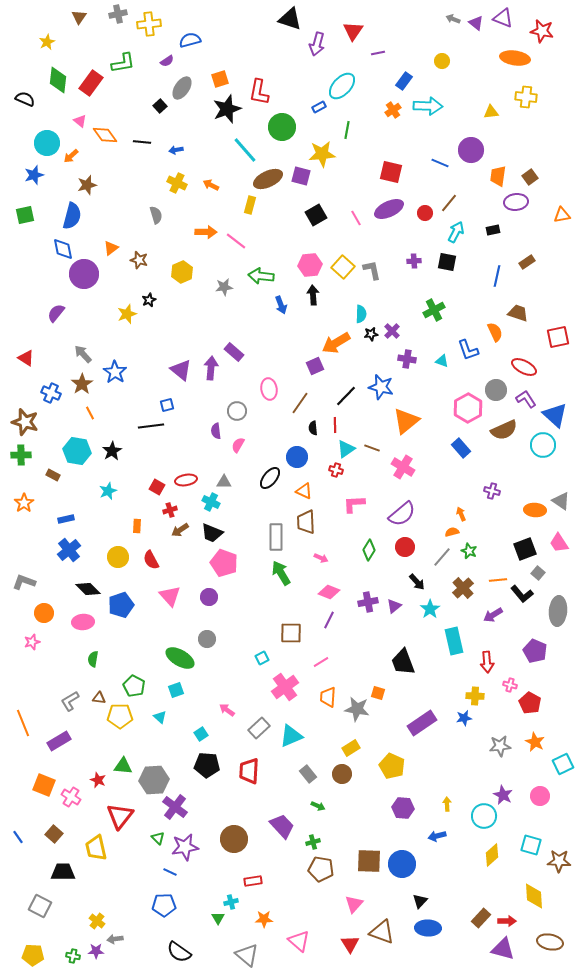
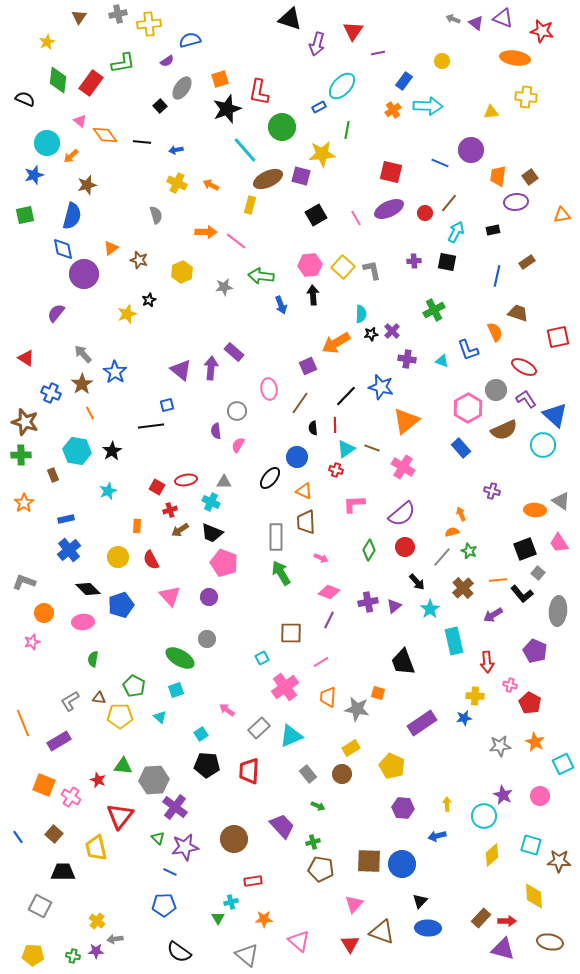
purple square at (315, 366): moved 7 px left
brown rectangle at (53, 475): rotated 40 degrees clockwise
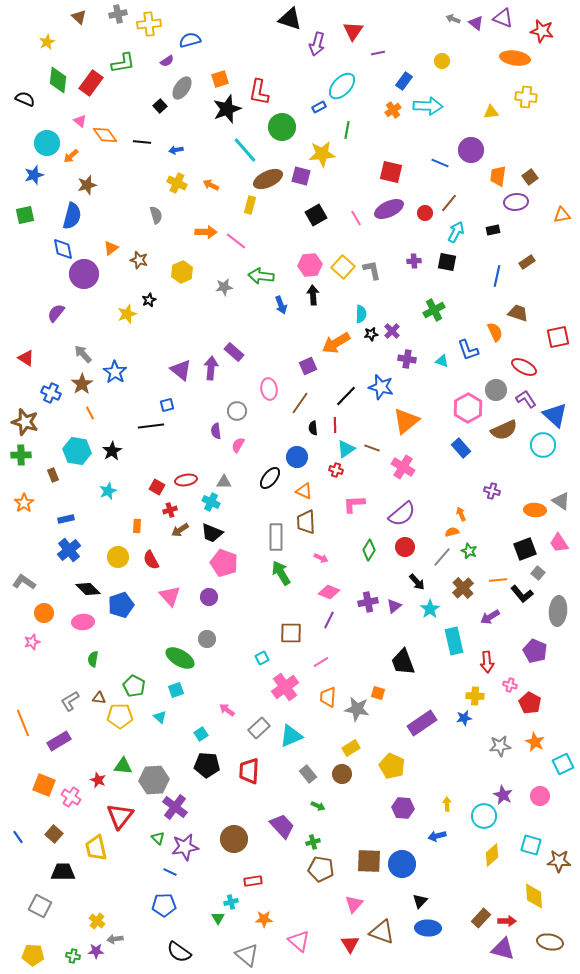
brown triangle at (79, 17): rotated 21 degrees counterclockwise
gray L-shape at (24, 582): rotated 15 degrees clockwise
purple arrow at (493, 615): moved 3 px left, 2 px down
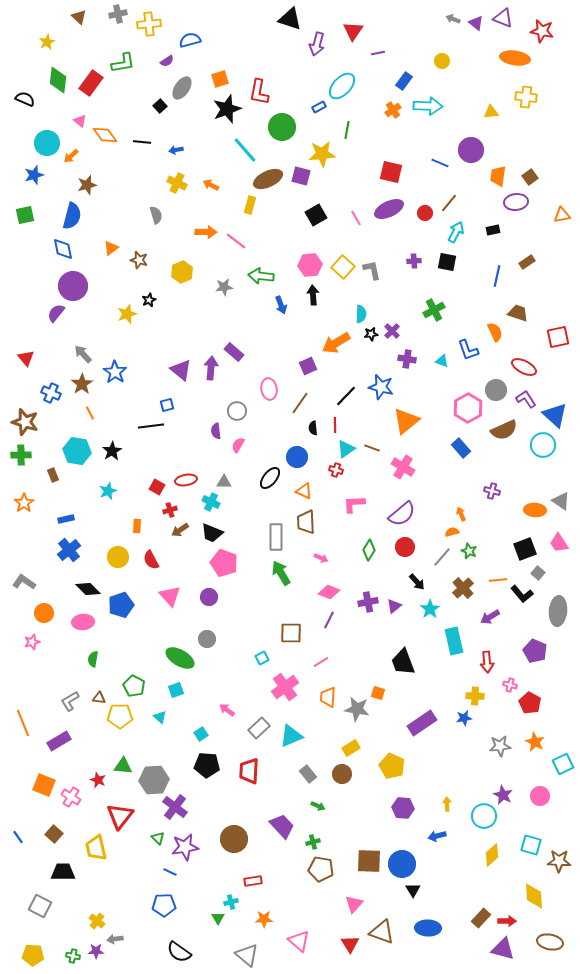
purple circle at (84, 274): moved 11 px left, 12 px down
red triangle at (26, 358): rotated 18 degrees clockwise
black triangle at (420, 901): moved 7 px left, 11 px up; rotated 14 degrees counterclockwise
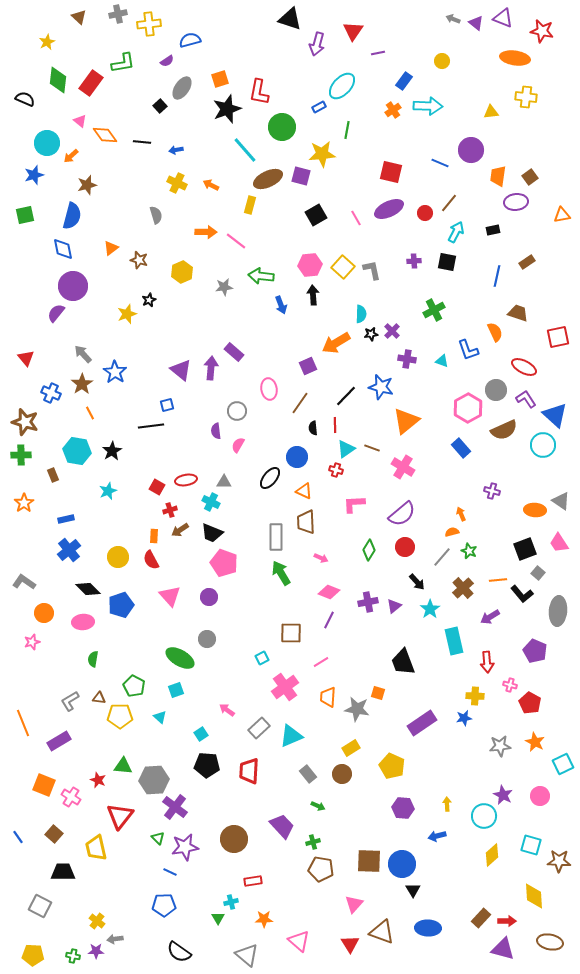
orange rectangle at (137, 526): moved 17 px right, 10 px down
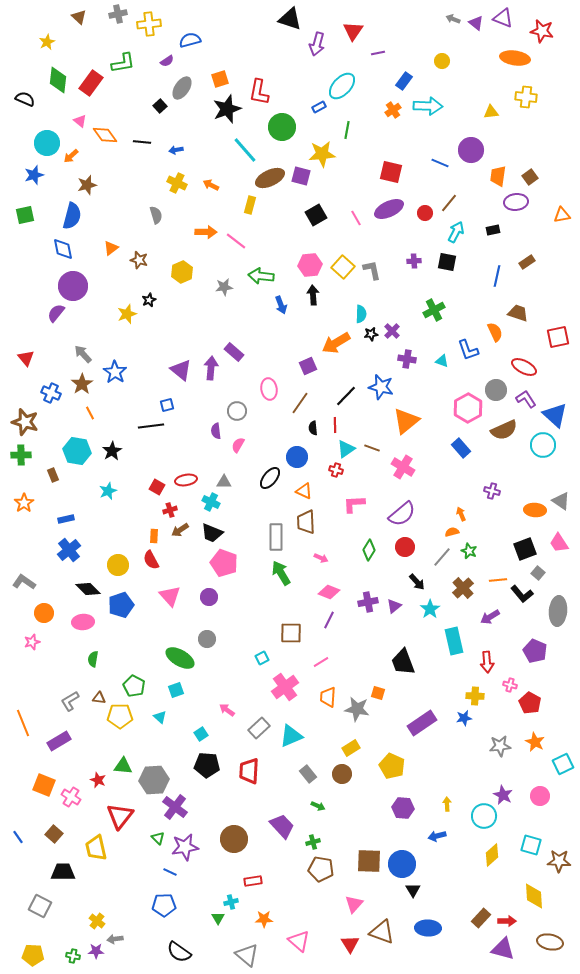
brown ellipse at (268, 179): moved 2 px right, 1 px up
yellow circle at (118, 557): moved 8 px down
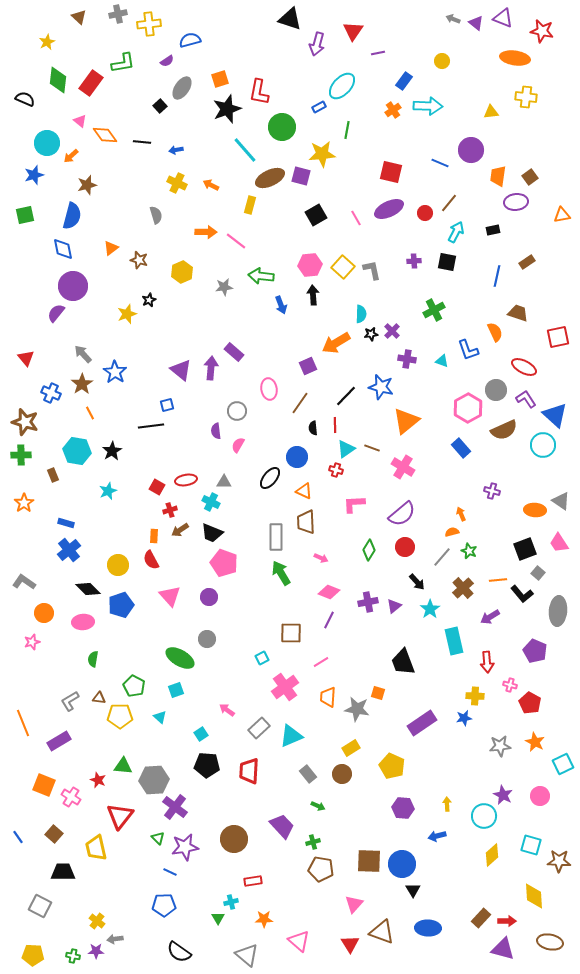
blue rectangle at (66, 519): moved 4 px down; rotated 28 degrees clockwise
